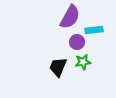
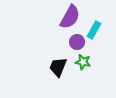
cyan rectangle: rotated 54 degrees counterclockwise
green star: rotated 21 degrees clockwise
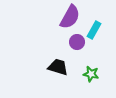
green star: moved 8 px right, 12 px down
black trapezoid: rotated 85 degrees clockwise
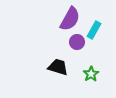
purple semicircle: moved 2 px down
green star: rotated 28 degrees clockwise
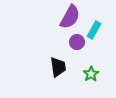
purple semicircle: moved 2 px up
black trapezoid: rotated 65 degrees clockwise
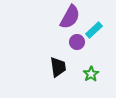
cyan rectangle: rotated 18 degrees clockwise
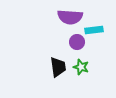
purple semicircle: rotated 65 degrees clockwise
cyan rectangle: rotated 36 degrees clockwise
green star: moved 10 px left, 7 px up; rotated 21 degrees counterclockwise
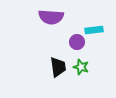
purple semicircle: moved 19 px left
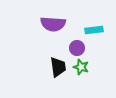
purple semicircle: moved 2 px right, 7 px down
purple circle: moved 6 px down
